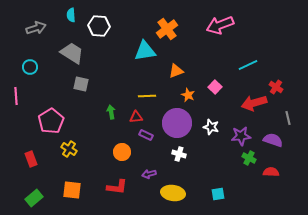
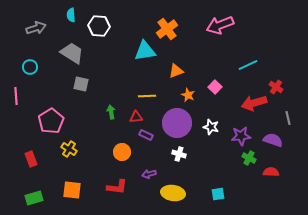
green rectangle: rotated 24 degrees clockwise
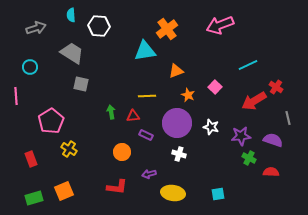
red arrow: moved 2 px up; rotated 15 degrees counterclockwise
red triangle: moved 3 px left, 1 px up
orange square: moved 8 px left, 1 px down; rotated 30 degrees counterclockwise
